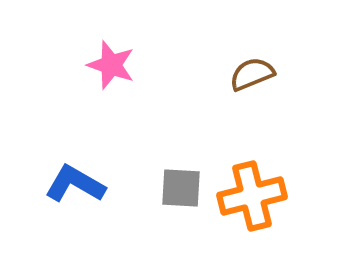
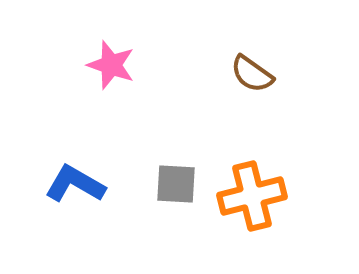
brown semicircle: rotated 123 degrees counterclockwise
gray square: moved 5 px left, 4 px up
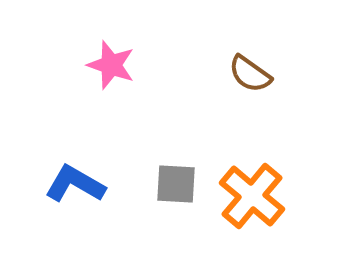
brown semicircle: moved 2 px left
orange cross: rotated 36 degrees counterclockwise
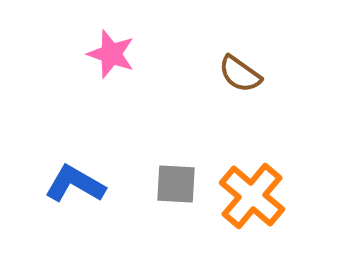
pink star: moved 11 px up
brown semicircle: moved 10 px left
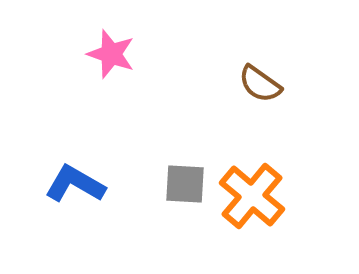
brown semicircle: moved 20 px right, 10 px down
gray square: moved 9 px right
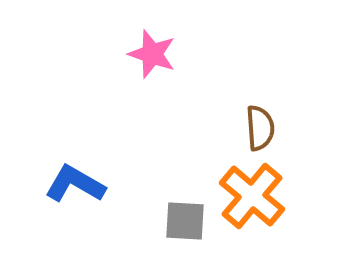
pink star: moved 41 px right
brown semicircle: moved 44 px down; rotated 129 degrees counterclockwise
gray square: moved 37 px down
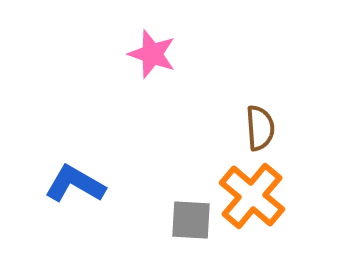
gray square: moved 6 px right, 1 px up
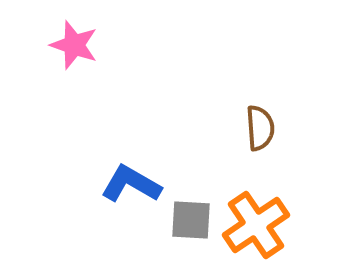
pink star: moved 78 px left, 9 px up
blue L-shape: moved 56 px right
orange cross: moved 4 px right, 29 px down; rotated 16 degrees clockwise
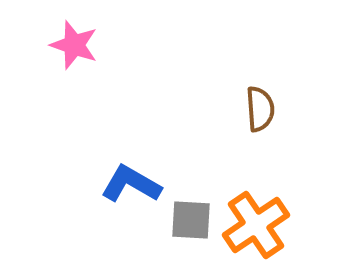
brown semicircle: moved 19 px up
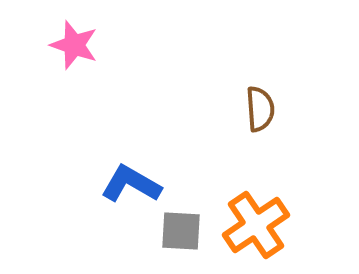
gray square: moved 10 px left, 11 px down
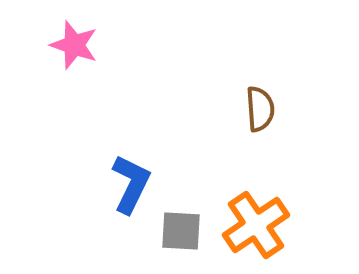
blue L-shape: rotated 86 degrees clockwise
